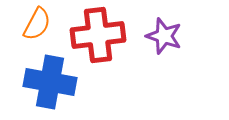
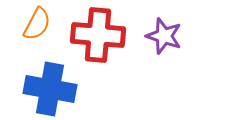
red cross: rotated 12 degrees clockwise
blue cross: moved 7 px down
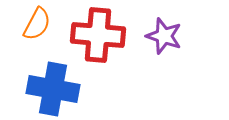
blue cross: moved 3 px right
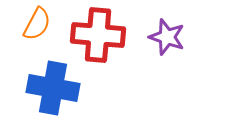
purple star: moved 3 px right, 1 px down
blue cross: moved 1 px up
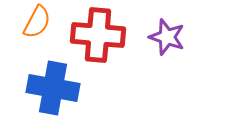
orange semicircle: moved 2 px up
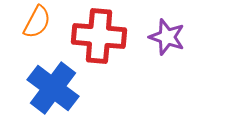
red cross: moved 1 px right, 1 px down
blue cross: rotated 27 degrees clockwise
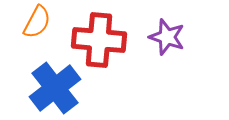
red cross: moved 4 px down
blue cross: moved 2 px right; rotated 15 degrees clockwise
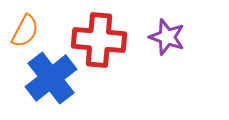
orange semicircle: moved 12 px left, 9 px down
blue cross: moved 4 px left, 10 px up
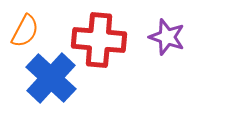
blue cross: rotated 9 degrees counterclockwise
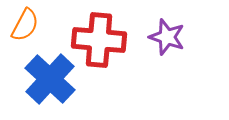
orange semicircle: moved 6 px up
blue cross: moved 1 px left, 1 px down
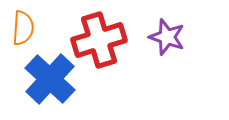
orange semicircle: moved 2 px left, 3 px down; rotated 24 degrees counterclockwise
red cross: rotated 22 degrees counterclockwise
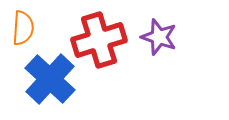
purple star: moved 8 px left
